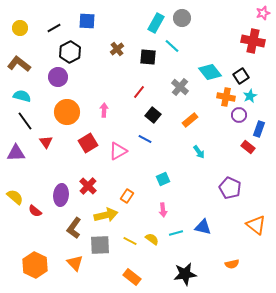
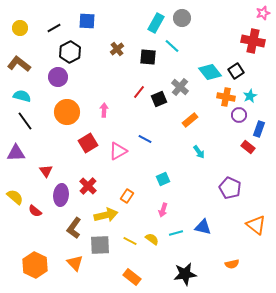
black square at (241, 76): moved 5 px left, 5 px up
black square at (153, 115): moved 6 px right, 16 px up; rotated 28 degrees clockwise
red triangle at (46, 142): moved 29 px down
pink arrow at (163, 210): rotated 24 degrees clockwise
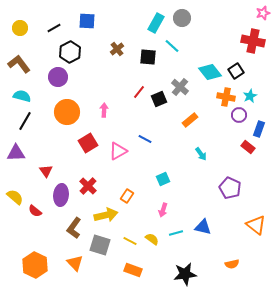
brown L-shape at (19, 64): rotated 15 degrees clockwise
black line at (25, 121): rotated 66 degrees clockwise
cyan arrow at (199, 152): moved 2 px right, 2 px down
gray square at (100, 245): rotated 20 degrees clockwise
orange rectangle at (132, 277): moved 1 px right, 7 px up; rotated 18 degrees counterclockwise
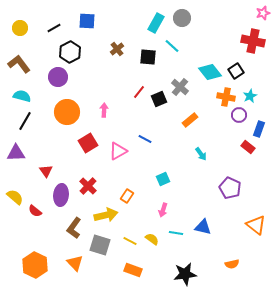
cyan line at (176, 233): rotated 24 degrees clockwise
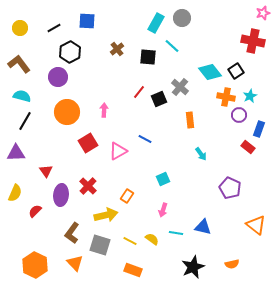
orange rectangle at (190, 120): rotated 56 degrees counterclockwise
yellow semicircle at (15, 197): moved 4 px up; rotated 72 degrees clockwise
red semicircle at (35, 211): rotated 96 degrees clockwise
brown L-shape at (74, 228): moved 2 px left, 5 px down
black star at (185, 274): moved 8 px right, 7 px up; rotated 15 degrees counterclockwise
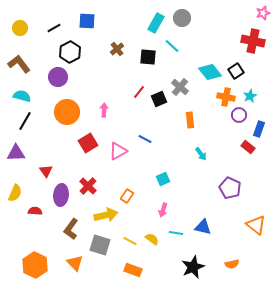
red semicircle at (35, 211): rotated 48 degrees clockwise
brown L-shape at (72, 233): moved 1 px left, 4 px up
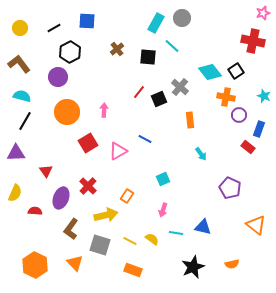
cyan star at (250, 96): moved 14 px right; rotated 24 degrees counterclockwise
purple ellipse at (61, 195): moved 3 px down; rotated 15 degrees clockwise
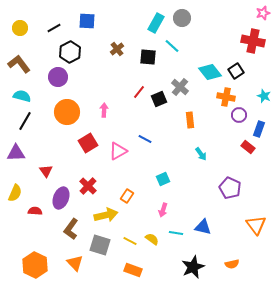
orange triangle at (256, 225): rotated 15 degrees clockwise
